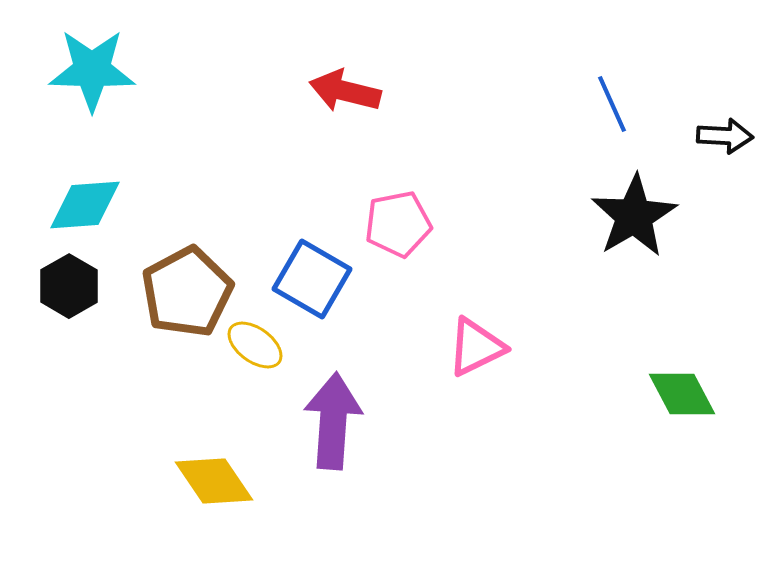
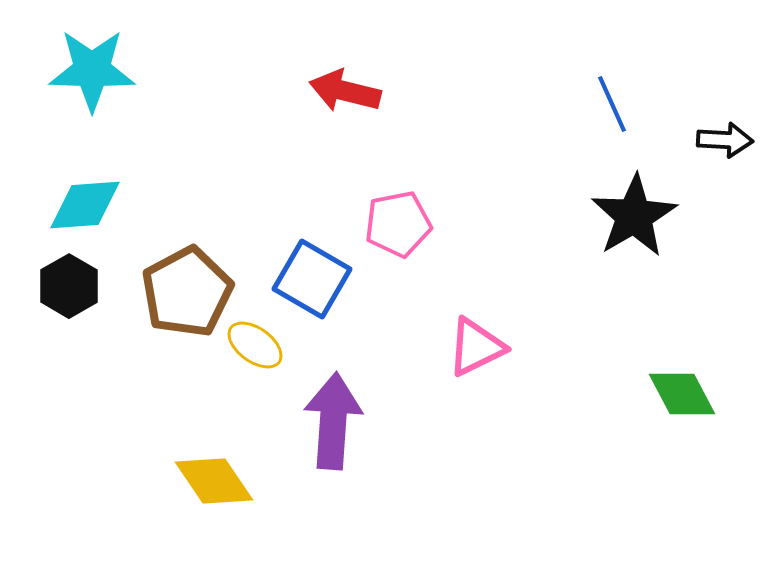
black arrow: moved 4 px down
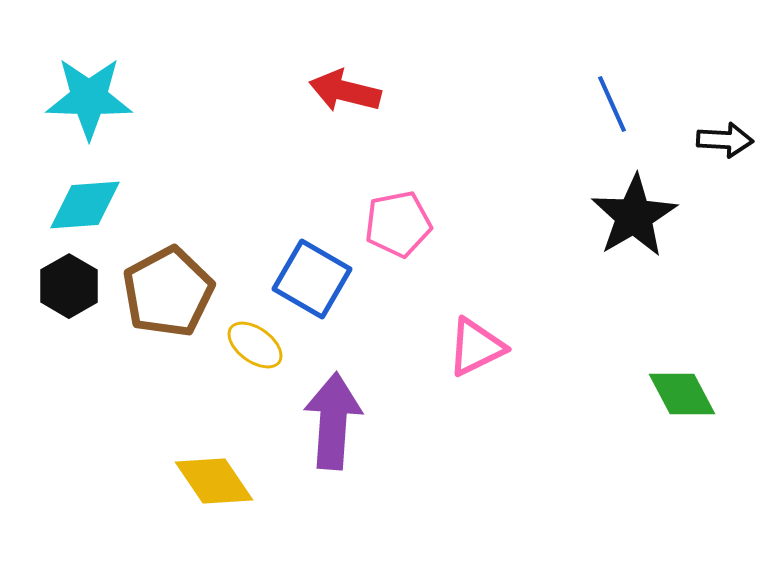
cyan star: moved 3 px left, 28 px down
brown pentagon: moved 19 px left
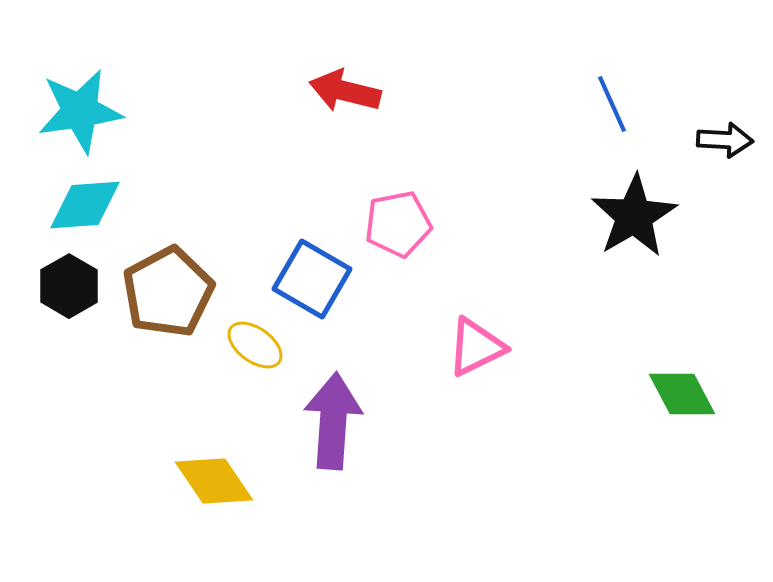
cyan star: moved 9 px left, 13 px down; rotated 10 degrees counterclockwise
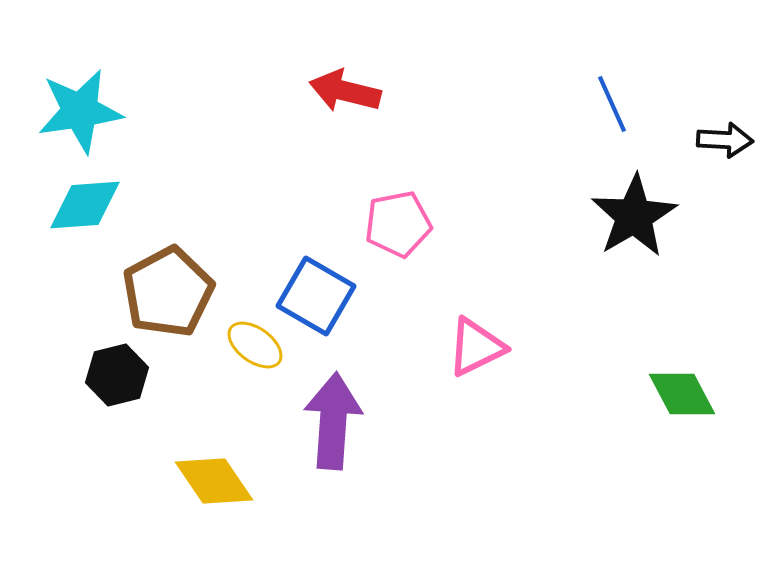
blue square: moved 4 px right, 17 px down
black hexagon: moved 48 px right, 89 px down; rotated 16 degrees clockwise
